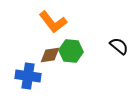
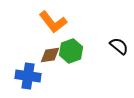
green hexagon: rotated 25 degrees counterclockwise
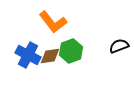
black semicircle: rotated 60 degrees counterclockwise
brown diamond: moved 1 px down
blue cross: moved 21 px up; rotated 20 degrees clockwise
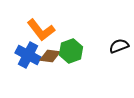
orange L-shape: moved 12 px left, 8 px down
brown diamond: rotated 15 degrees clockwise
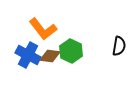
orange L-shape: moved 2 px right, 1 px up
black semicircle: rotated 120 degrees clockwise
green hexagon: rotated 15 degrees counterclockwise
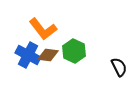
black semicircle: moved 21 px down; rotated 36 degrees counterclockwise
green hexagon: moved 3 px right
brown diamond: moved 2 px left, 1 px up
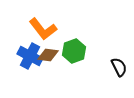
green hexagon: rotated 15 degrees clockwise
blue cross: moved 2 px right, 1 px down
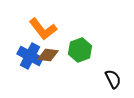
green hexagon: moved 6 px right, 1 px up
black semicircle: moved 6 px left, 12 px down
